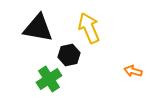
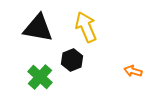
yellow arrow: moved 3 px left, 1 px up
black hexagon: moved 3 px right, 5 px down; rotated 10 degrees counterclockwise
green cross: moved 9 px left, 2 px up; rotated 15 degrees counterclockwise
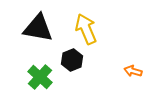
yellow arrow: moved 2 px down
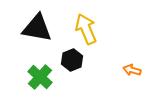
black triangle: moved 1 px left
orange arrow: moved 1 px left, 1 px up
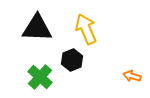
black triangle: rotated 8 degrees counterclockwise
orange arrow: moved 6 px down
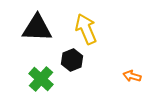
green cross: moved 1 px right, 2 px down
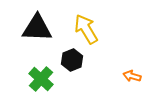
yellow arrow: rotated 8 degrees counterclockwise
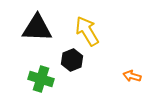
yellow arrow: moved 1 px right, 2 px down
green cross: rotated 25 degrees counterclockwise
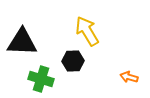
black triangle: moved 15 px left, 14 px down
black hexagon: moved 1 px right, 1 px down; rotated 20 degrees clockwise
orange arrow: moved 3 px left, 1 px down
